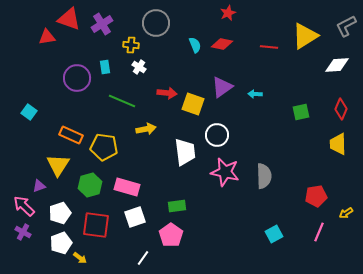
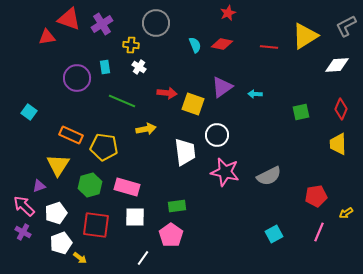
gray semicircle at (264, 176): moved 5 px right; rotated 65 degrees clockwise
white pentagon at (60, 213): moved 4 px left
white square at (135, 217): rotated 20 degrees clockwise
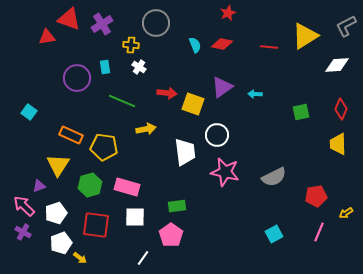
gray semicircle at (269, 176): moved 5 px right, 1 px down
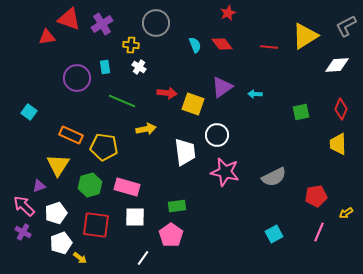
red diamond at (222, 44): rotated 40 degrees clockwise
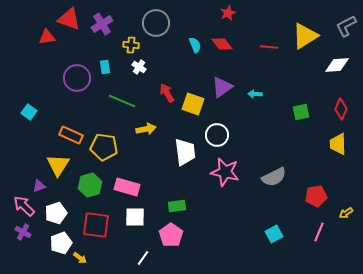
red arrow at (167, 93): rotated 126 degrees counterclockwise
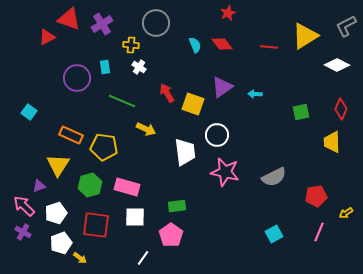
red triangle at (47, 37): rotated 18 degrees counterclockwise
white diamond at (337, 65): rotated 30 degrees clockwise
yellow arrow at (146, 129): rotated 36 degrees clockwise
yellow trapezoid at (338, 144): moved 6 px left, 2 px up
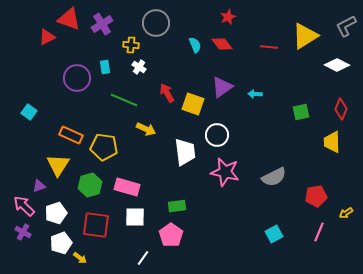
red star at (228, 13): moved 4 px down
green line at (122, 101): moved 2 px right, 1 px up
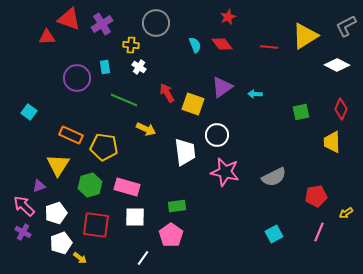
red triangle at (47, 37): rotated 24 degrees clockwise
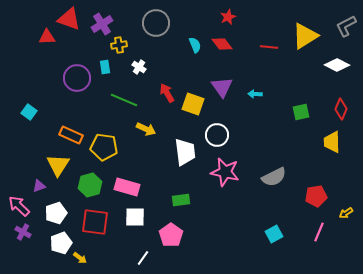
yellow cross at (131, 45): moved 12 px left; rotated 14 degrees counterclockwise
purple triangle at (222, 87): rotated 30 degrees counterclockwise
pink arrow at (24, 206): moved 5 px left
green rectangle at (177, 206): moved 4 px right, 6 px up
red square at (96, 225): moved 1 px left, 3 px up
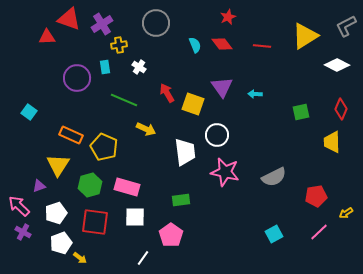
red line at (269, 47): moved 7 px left, 1 px up
yellow pentagon at (104, 147): rotated 16 degrees clockwise
pink line at (319, 232): rotated 24 degrees clockwise
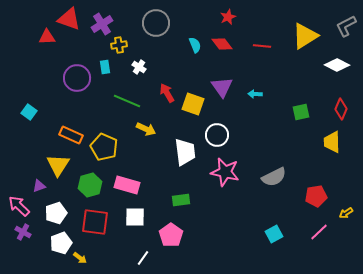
green line at (124, 100): moved 3 px right, 1 px down
pink rectangle at (127, 187): moved 2 px up
